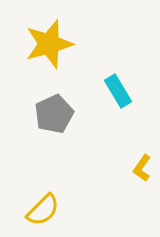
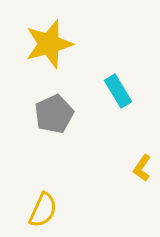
yellow semicircle: rotated 21 degrees counterclockwise
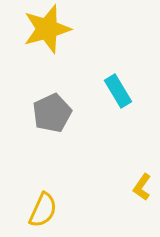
yellow star: moved 2 px left, 15 px up
gray pentagon: moved 2 px left, 1 px up
yellow L-shape: moved 19 px down
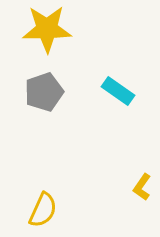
yellow star: rotated 15 degrees clockwise
cyan rectangle: rotated 24 degrees counterclockwise
gray pentagon: moved 8 px left, 21 px up; rotated 6 degrees clockwise
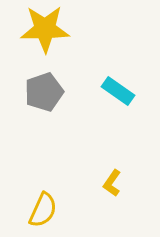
yellow star: moved 2 px left
yellow L-shape: moved 30 px left, 4 px up
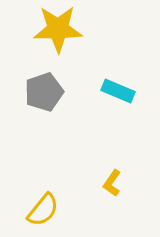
yellow star: moved 13 px right
cyan rectangle: rotated 12 degrees counterclockwise
yellow semicircle: rotated 15 degrees clockwise
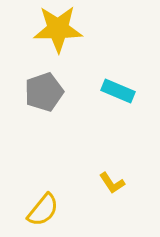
yellow L-shape: rotated 68 degrees counterclockwise
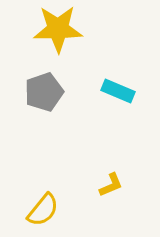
yellow L-shape: moved 1 px left, 2 px down; rotated 80 degrees counterclockwise
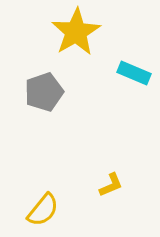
yellow star: moved 18 px right, 3 px down; rotated 30 degrees counterclockwise
cyan rectangle: moved 16 px right, 18 px up
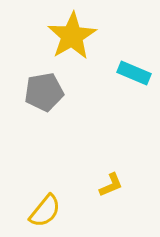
yellow star: moved 4 px left, 4 px down
gray pentagon: rotated 9 degrees clockwise
yellow semicircle: moved 2 px right, 1 px down
